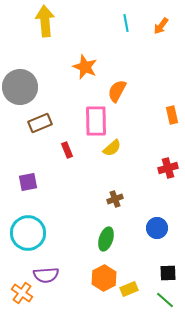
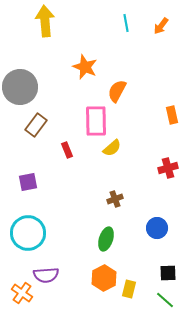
brown rectangle: moved 4 px left, 2 px down; rotated 30 degrees counterclockwise
yellow rectangle: rotated 54 degrees counterclockwise
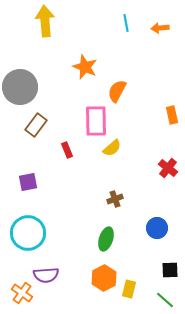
orange arrow: moved 1 px left, 2 px down; rotated 48 degrees clockwise
red cross: rotated 36 degrees counterclockwise
black square: moved 2 px right, 3 px up
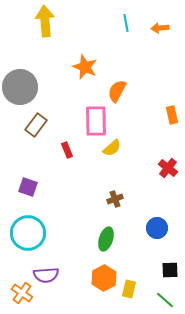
purple square: moved 5 px down; rotated 30 degrees clockwise
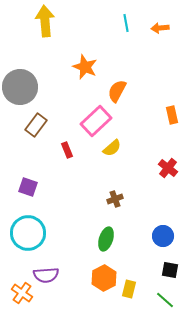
pink rectangle: rotated 48 degrees clockwise
blue circle: moved 6 px right, 8 px down
black square: rotated 12 degrees clockwise
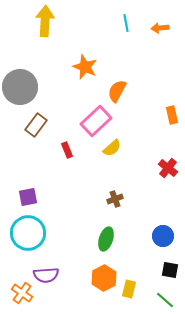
yellow arrow: rotated 8 degrees clockwise
purple square: moved 10 px down; rotated 30 degrees counterclockwise
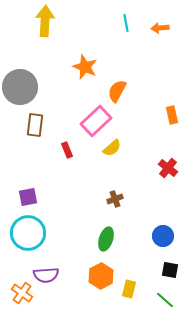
brown rectangle: moved 1 px left; rotated 30 degrees counterclockwise
orange hexagon: moved 3 px left, 2 px up
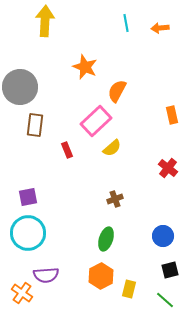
black square: rotated 24 degrees counterclockwise
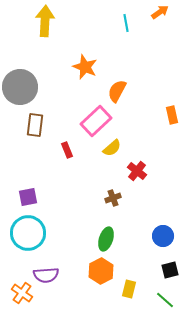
orange arrow: moved 16 px up; rotated 150 degrees clockwise
red cross: moved 31 px left, 3 px down
brown cross: moved 2 px left, 1 px up
orange hexagon: moved 5 px up
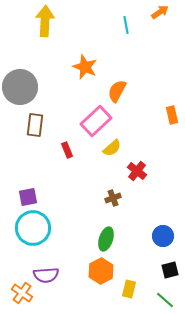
cyan line: moved 2 px down
cyan circle: moved 5 px right, 5 px up
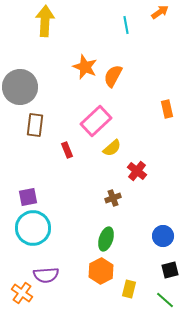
orange semicircle: moved 4 px left, 15 px up
orange rectangle: moved 5 px left, 6 px up
